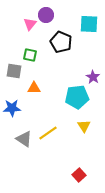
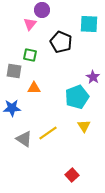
purple circle: moved 4 px left, 5 px up
cyan pentagon: rotated 15 degrees counterclockwise
red square: moved 7 px left
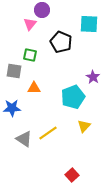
cyan pentagon: moved 4 px left
yellow triangle: rotated 16 degrees clockwise
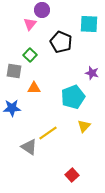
green square: rotated 32 degrees clockwise
purple star: moved 1 px left, 4 px up; rotated 16 degrees counterclockwise
gray triangle: moved 5 px right, 8 px down
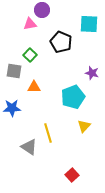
pink triangle: rotated 40 degrees clockwise
orange triangle: moved 1 px up
yellow line: rotated 72 degrees counterclockwise
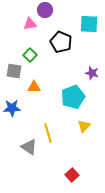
purple circle: moved 3 px right
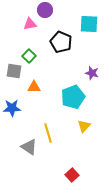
green square: moved 1 px left, 1 px down
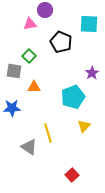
purple star: rotated 24 degrees clockwise
